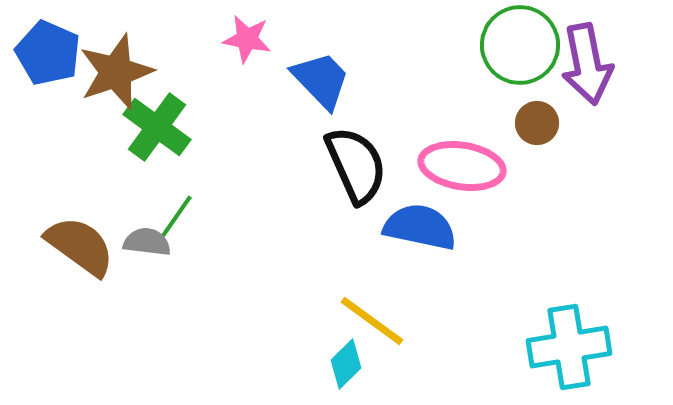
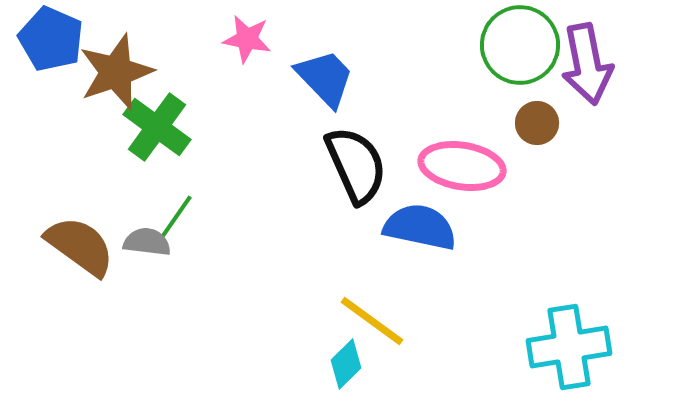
blue pentagon: moved 3 px right, 14 px up
blue trapezoid: moved 4 px right, 2 px up
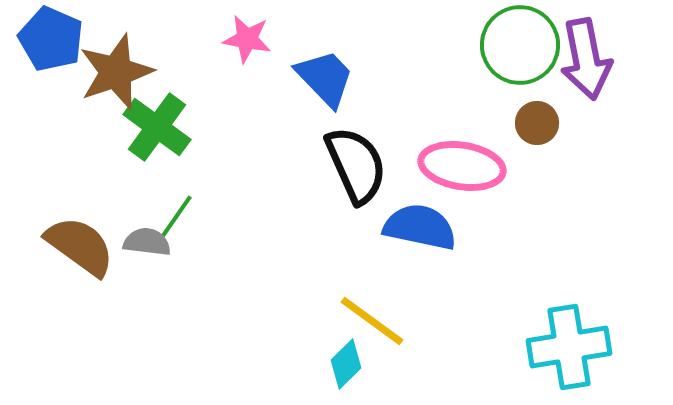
purple arrow: moved 1 px left, 5 px up
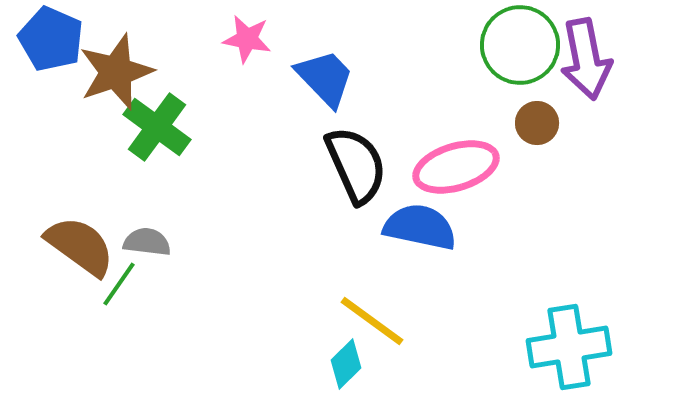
pink ellipse: moved 6 px left, 1 px down; rotated 26 degrees counterclockwise
green line: moved 57 px left, 67 px down
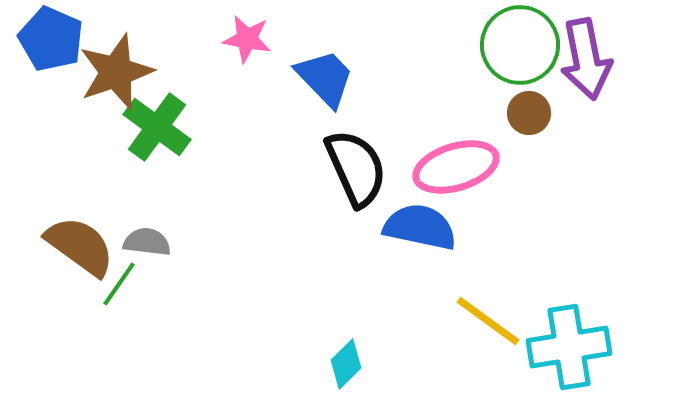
brown circle: moved 8 px left, 10 px up
black semicircle: moved 3 px down
yellow line: moved 116 px right
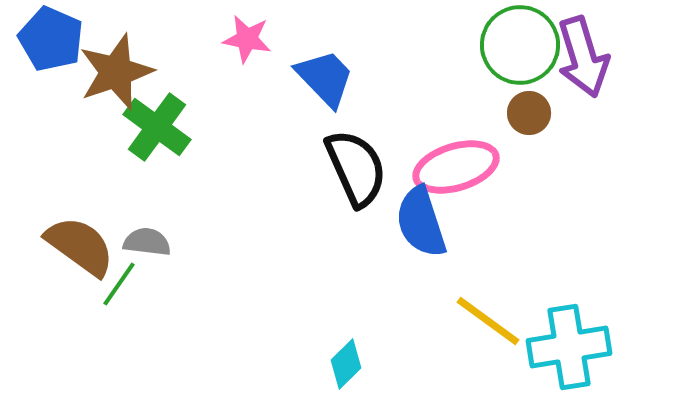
purple arrow: moved 3 px left, 2 px up; rotated 6 degrees counterclockwise
blue semicircle: moved 1 px right, 5 px up; rotated 120 degrees counterclockwise
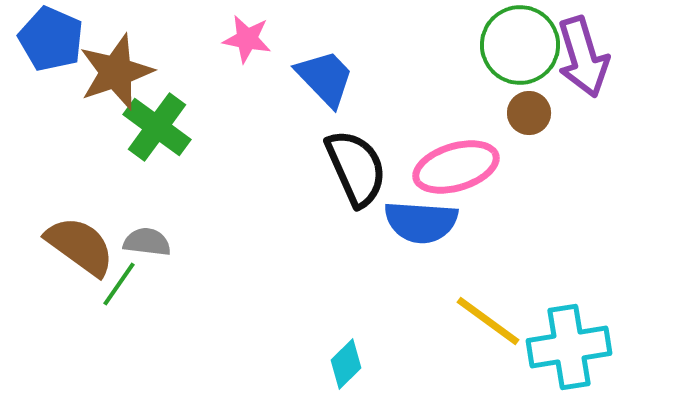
blue semicircle: rotated 68 degrees counterclockwise
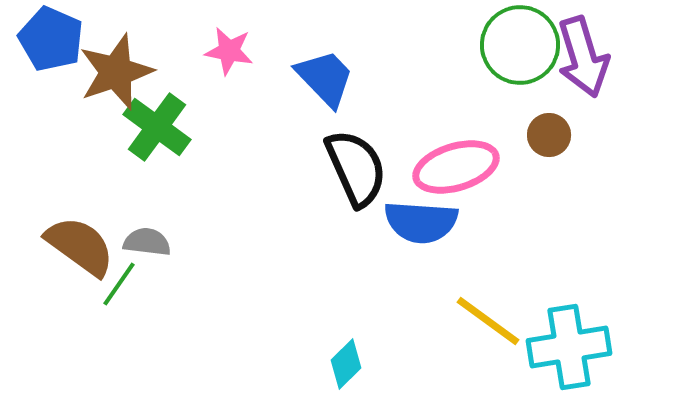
pink star: moved 18 px left, 12 px down
brown circle: moved 20 px right, 22 px down
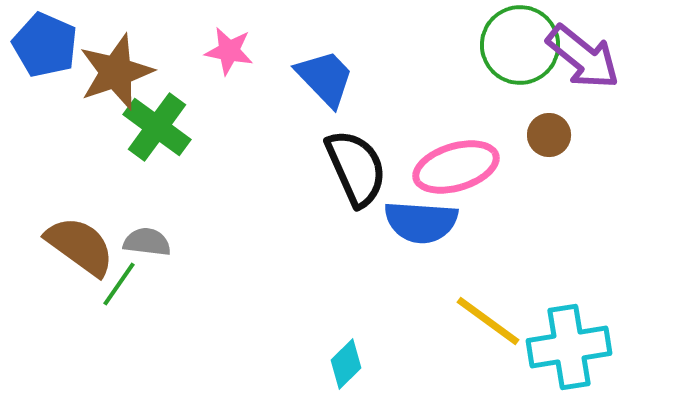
blue pentagon: moved 6 px left, 6 px down
purple arrow: rotated 34 degrees counterclockwise
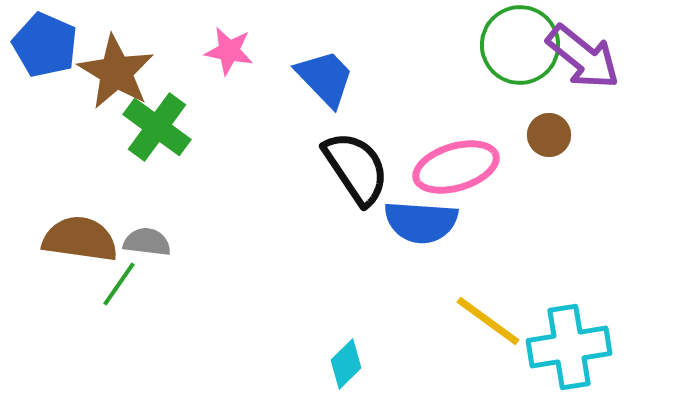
brown star: rotated 22 degrees counterclockwise
black semicircle: rotated 10 degrees counterclockwise
brown semicircle: moved 7 px up; rotated 28 degrees counterclockwise
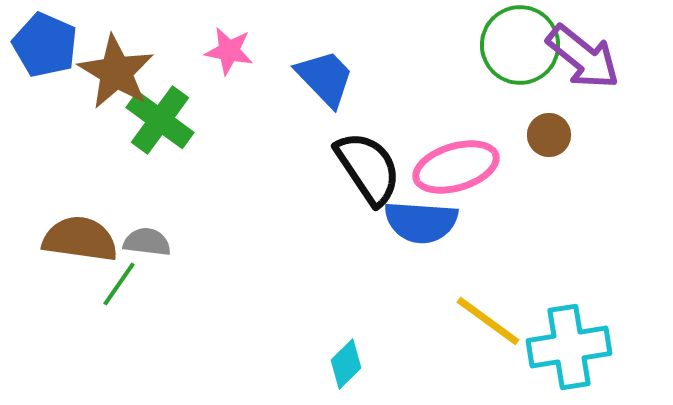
green cross: moved 3 px right, 7 px up
black semicircle: moved 12 px right
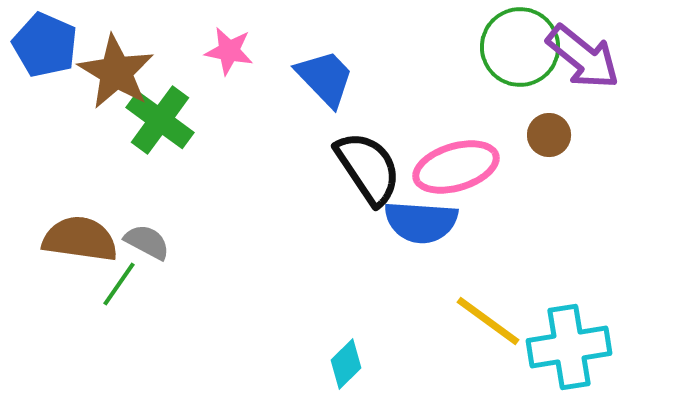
green circle: moved 2 px down
gray semicircle: rotated 21 degrees clockwise
